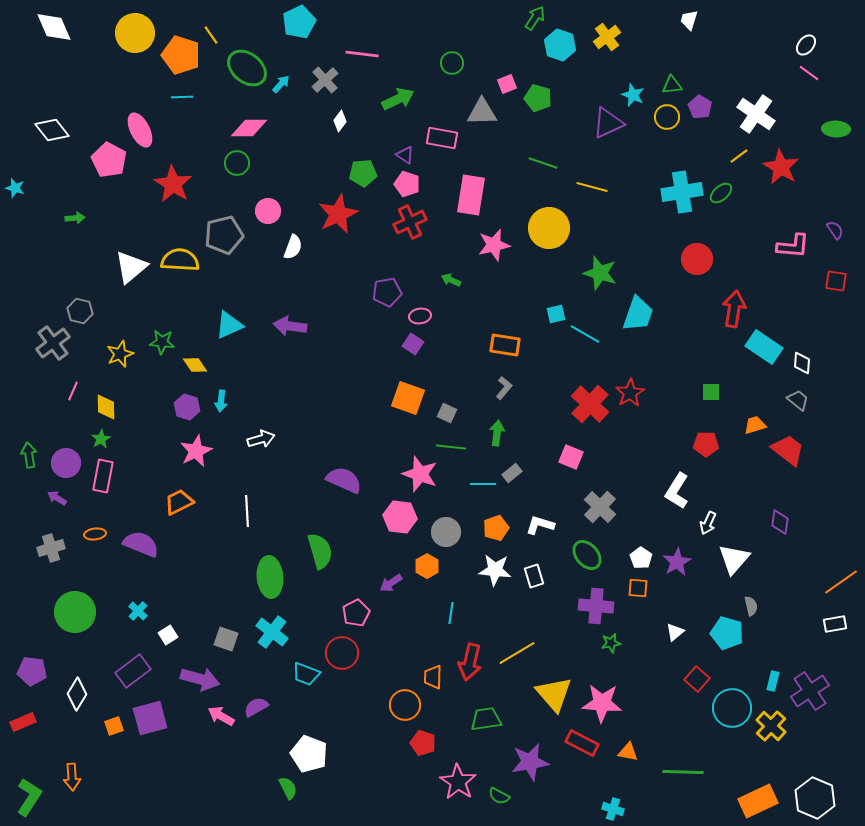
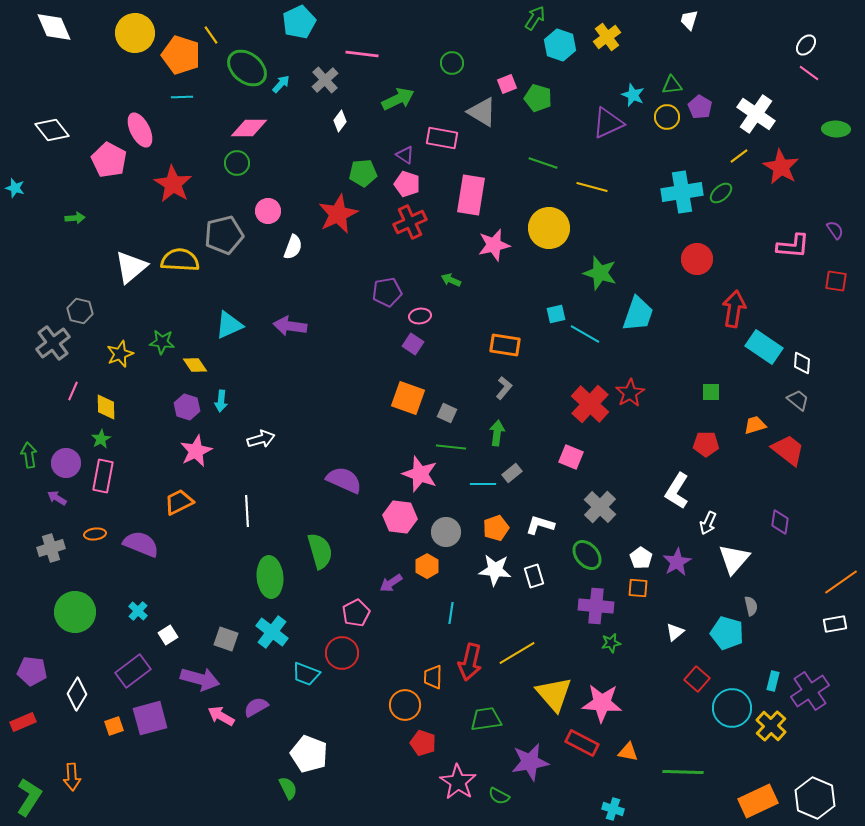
gray triangle at (482, 112): rotated 32 degrees clockwise
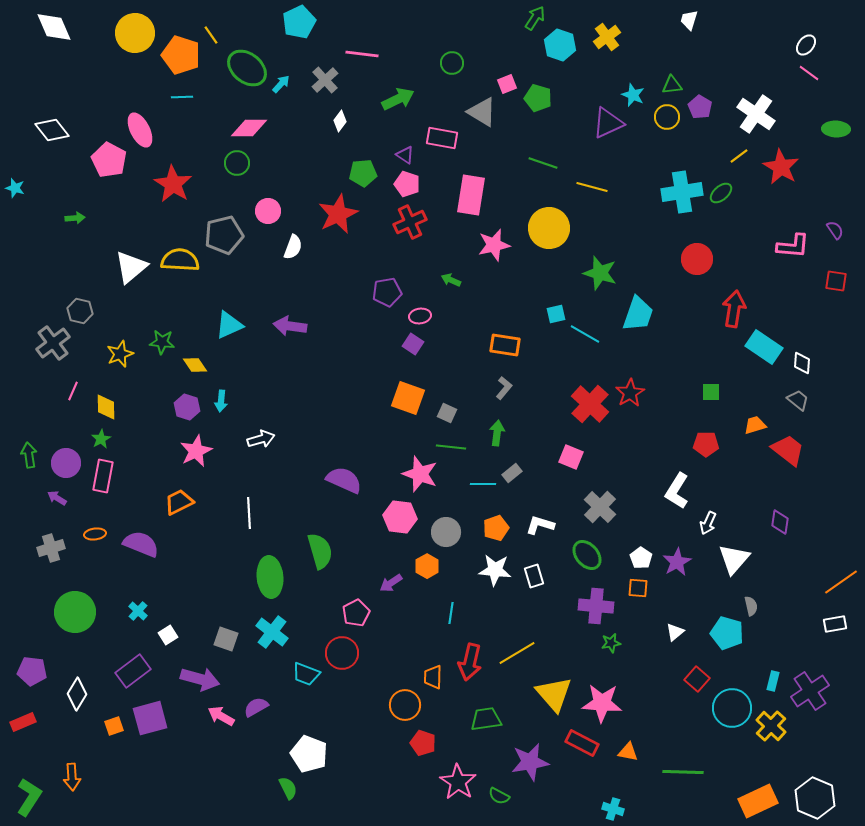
white line at (247, 511): moved 2 px right, 2 px down
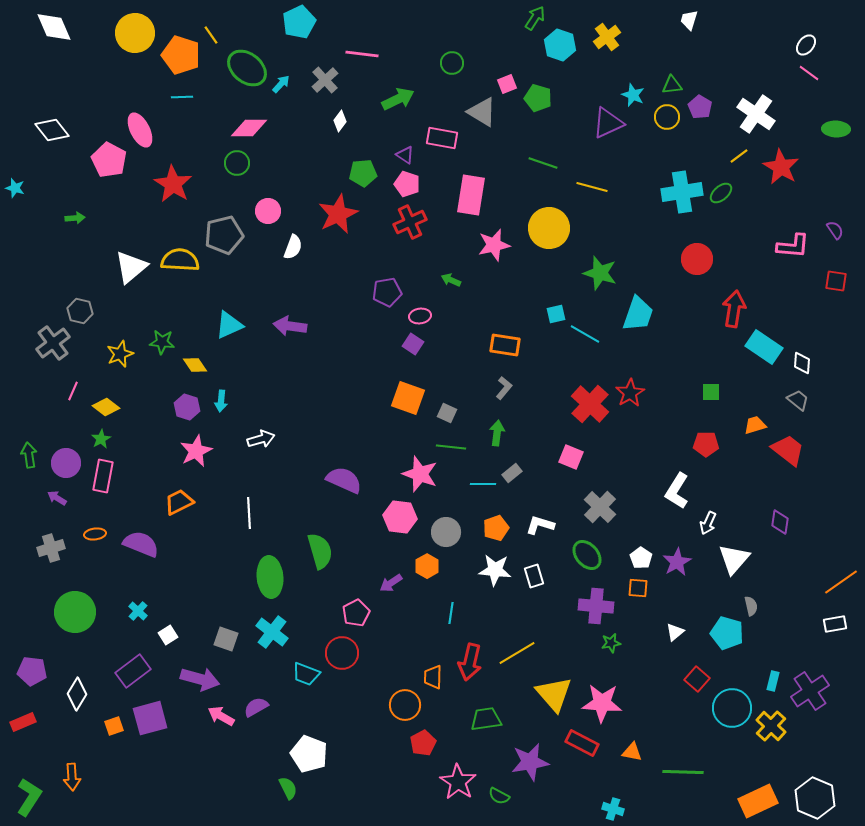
yellow diamond at (106, 407): rotated 52 degrees counterclockwise
red pentagon at (423, 743): rotated 25 degrees clockwise
orange triangle at (628, 752): moved 4 px right
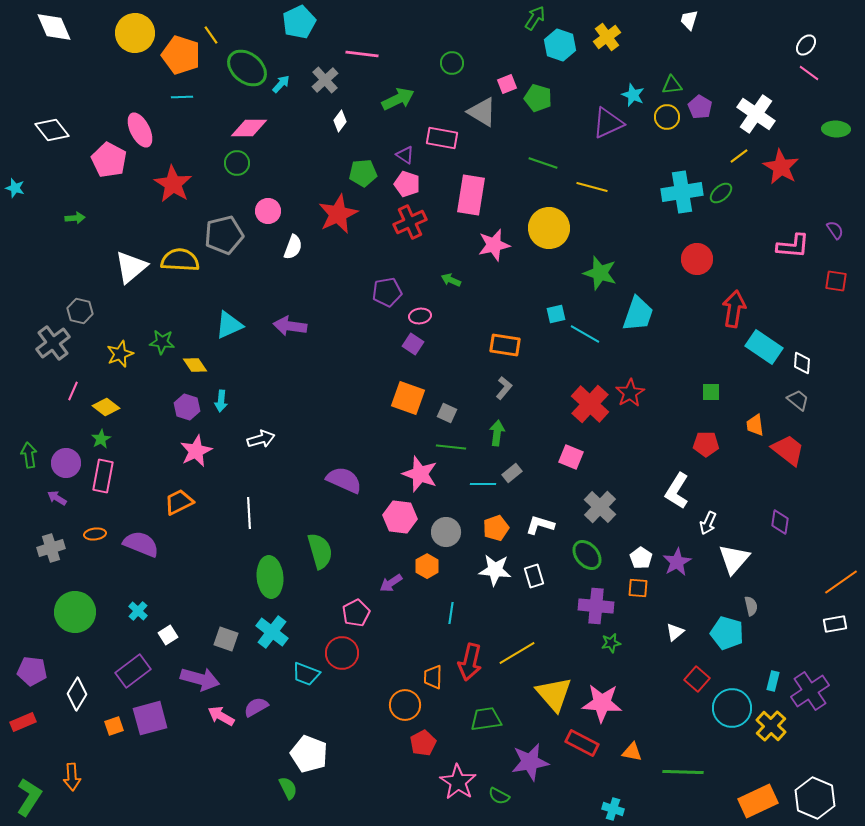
orange trapezoid at (755, 425): rotated 80 degrees counterclockwise
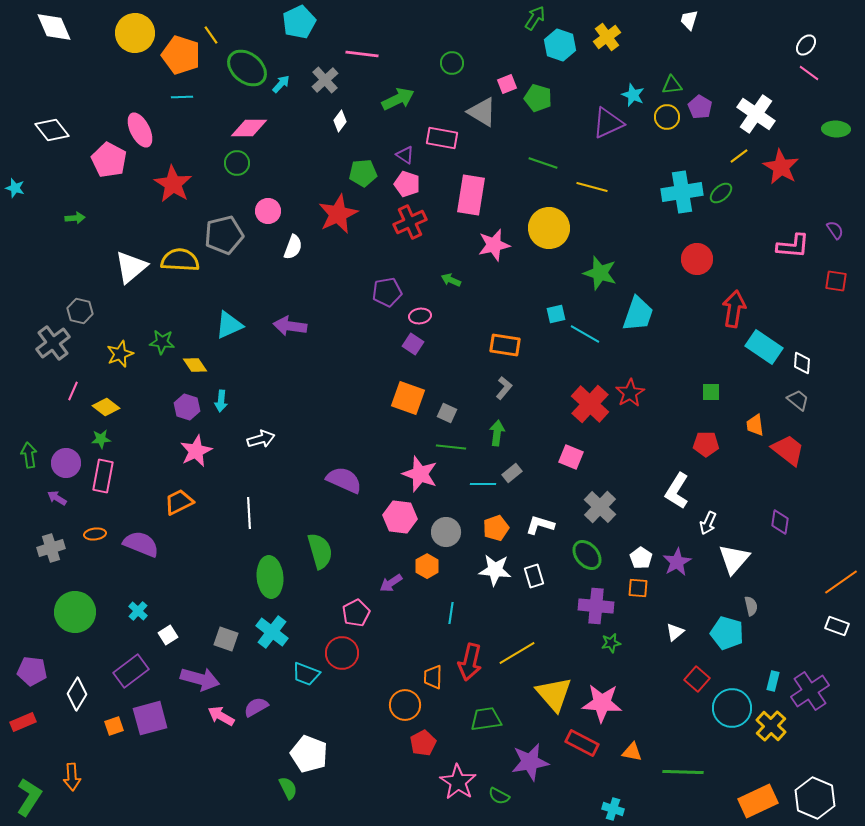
green star at (101, 439): rotated 24 degrees clockwise
white rectangle at (835, 624): moved 2 px right, 2 px down; rotated 30 degrees clockwise
purple rectangle at (133, 671): moved 2 px left
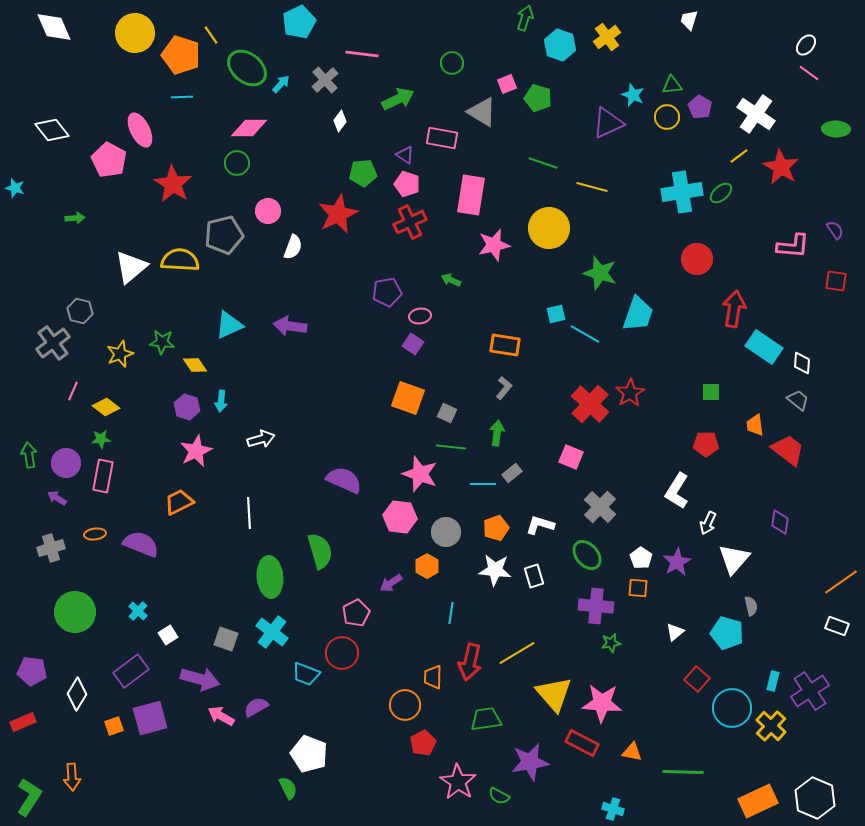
green arrow at (535, 18): moved 10 px left; rotated 15 degrees counterclockwise
